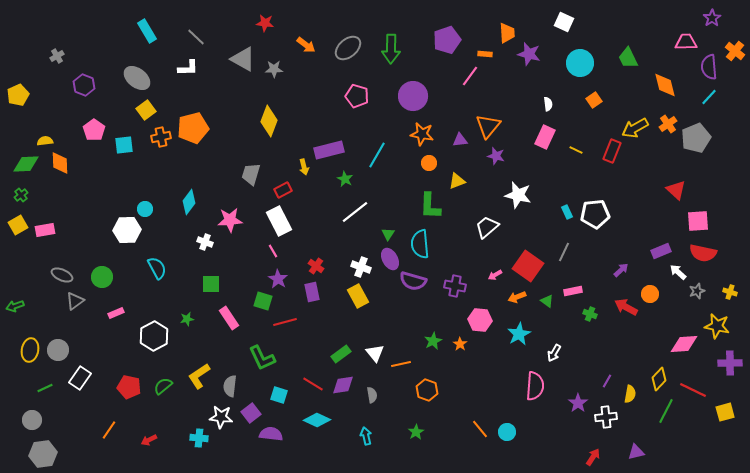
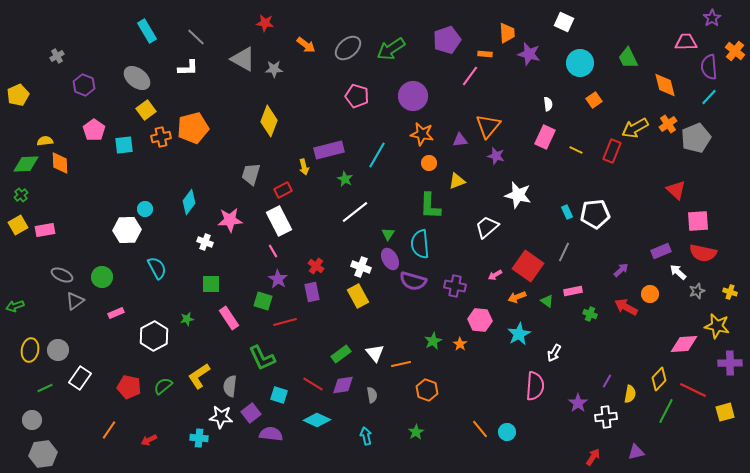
green arrow at (391, 49): rotated 56 degrees clockwise
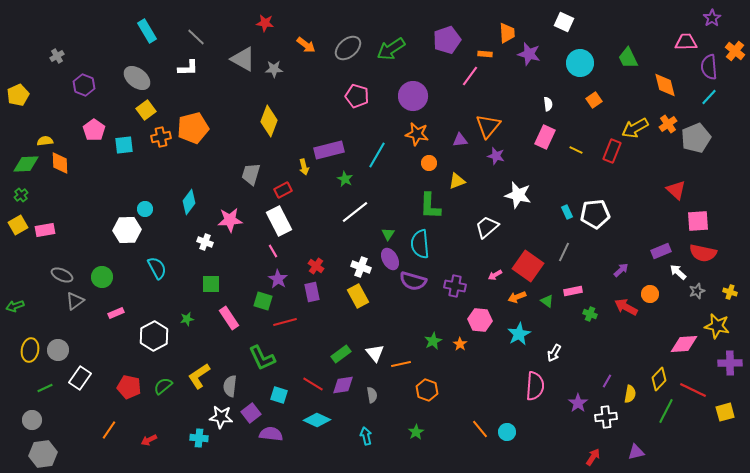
orange star at (422, 134): moved 5 px left
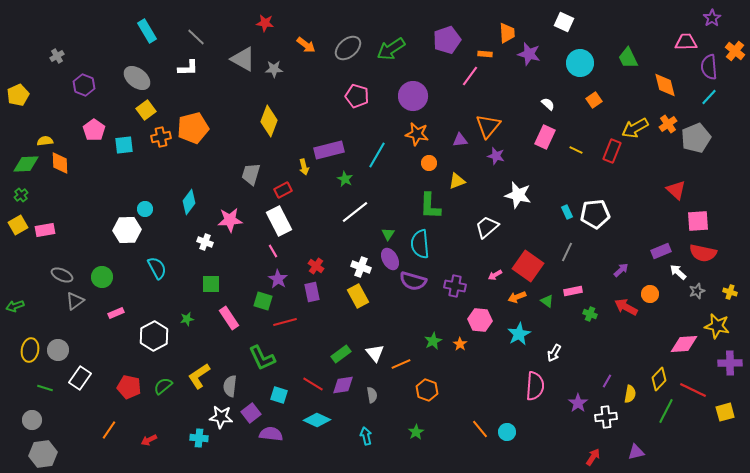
white semicircle at (548, 104): rotated 40 degrees counterclockwise
gray line at (564, 252): moved 3 px right
orange line at (401, 364): rotated 12 degrees counterclockwise
green line at (45, 388): rotated 42 degrees clockwise
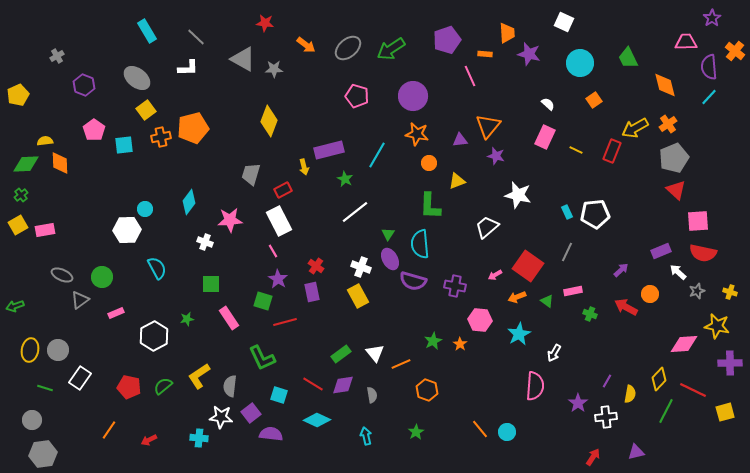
pink line at (470, 76): rotated 60 degrees counterclockwise
gray pentagon at (696, 138): moved 22 px left, 20 px down
gray triangle at (75, 301): moved 5 px right, 1 px up
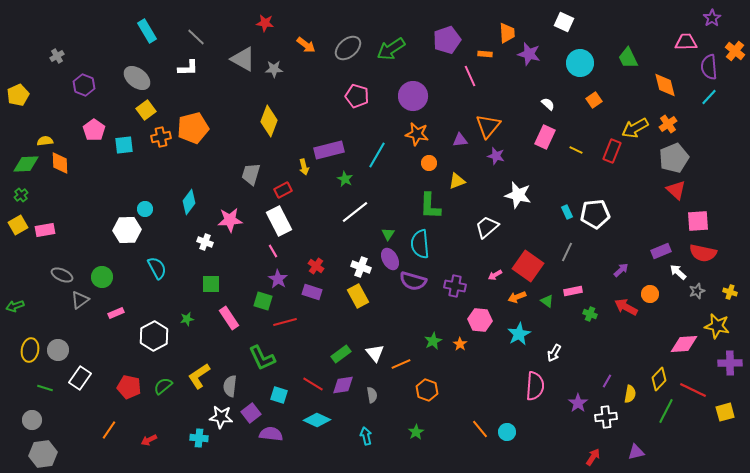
purple rectangle at (312, 292): rotated 60 degrees counterclockwise
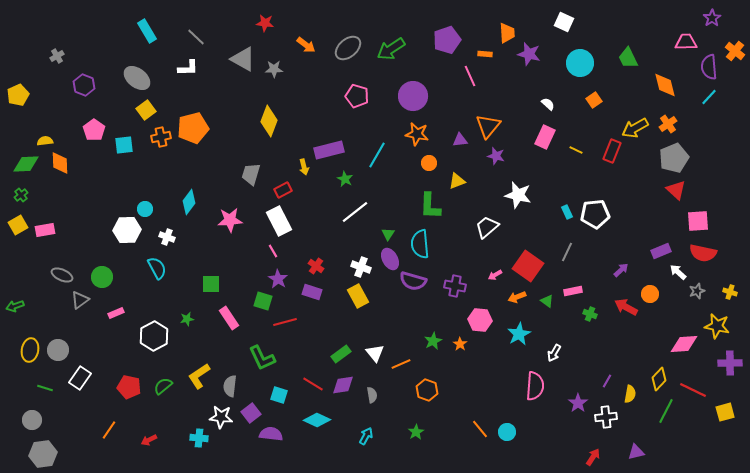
white cross at (205, 242): moved 38 px left, 5 px up
cyan arrow at (366, 436): rotated 42 degrees clockwise
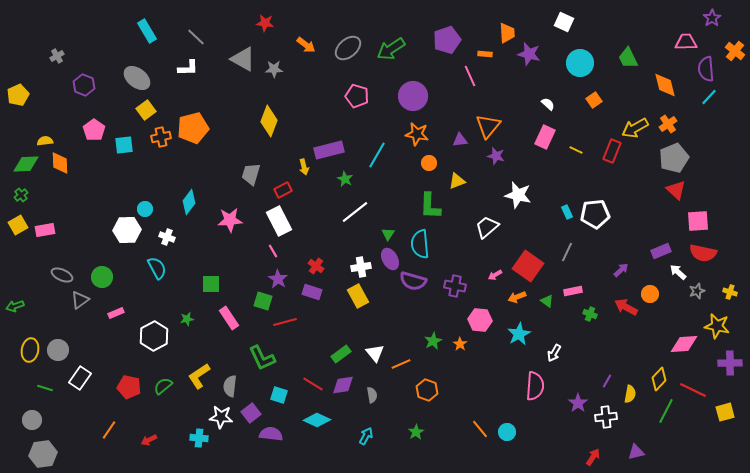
purple semicircle at (709, 67): moved 3 px left, 2 px down
white cross at (361, 267): rotated 30 degrees counterclockwise
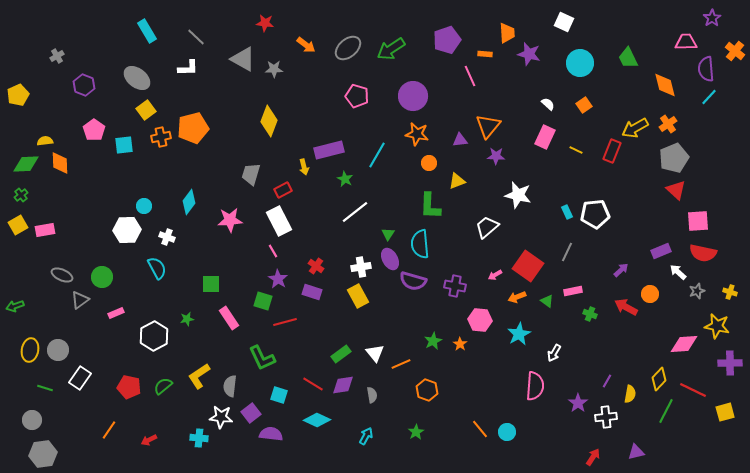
orange square at (594, 100): moved 10 px left, 5 px down
purple star at (496, 156): rotated 12 degrees counterclockwise
cyan circle at (145, 209): moved 1 px left, 3 px up
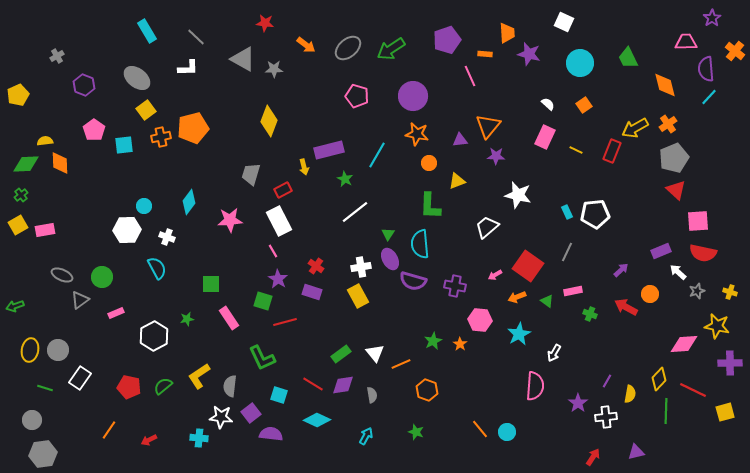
green line at (666, 411): rotated 25 degrees counterclockwise
green star at (416, 432): rotated 21 degrees counterclockwise
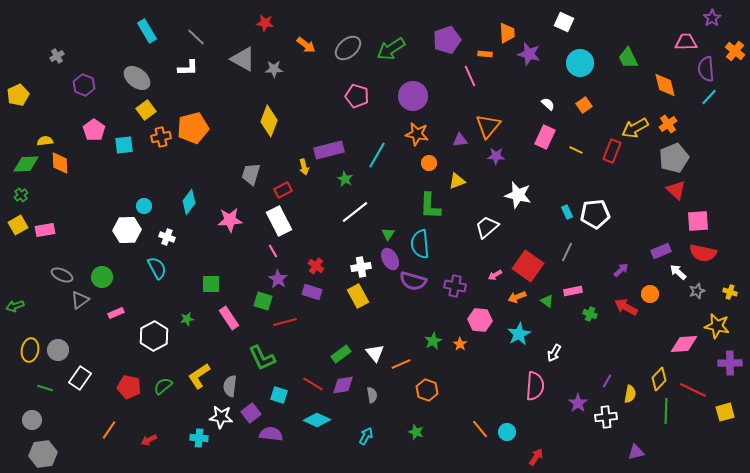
red arrow at (593, 457): moved 57 px left
